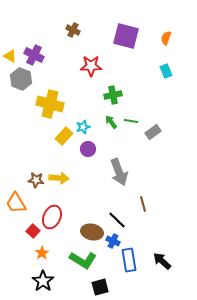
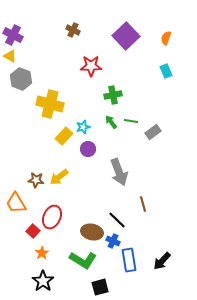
purple square: rotated 32 degrees clockwise
purple cross: moved 21 px left, 20 px up
yellow arrow: moved 1 px up; rotated 138 degrees clockwise
black arrow: rotated 90 degrees counterclockwise
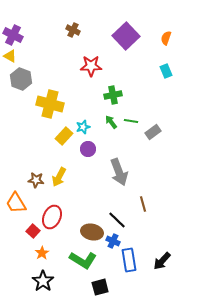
yellow arrow: rotated 24 degrees counterclockwise
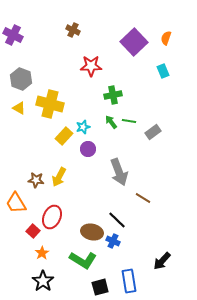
purple square: moved 8 px right, 6 px down
yellow triangle: moved 9 px right, 52 px down
cyan rectangle: moved 3 px left
green line: moved 2 px left
brown line: moved 6 px up; rotated 42 degrees counterclockwise
blue rectangle: moved 21 px down
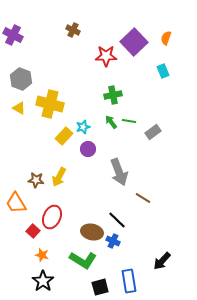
red star: moved 15 px right, 10 px up
orange star: moved 2 px down; rotated 24 degrees counterclockwise
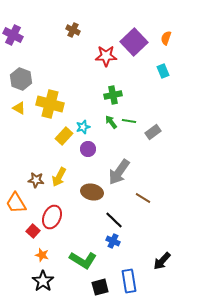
gray arrow: rotated 56 degrees clockwise
black line: moved 3 px left
brown ellipse: moved 40 px up
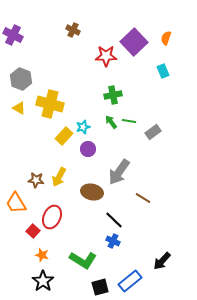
blue rectangle: moved 1 px right; rotated 60 degrees clockwise
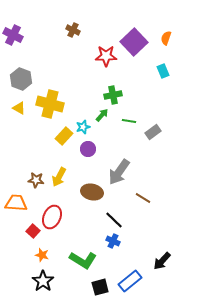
green arrow: moved 9 px left, 7 px up; rotated 80 degrees clockwise
orange trapezoid: rotated 125 degrees clockwise
